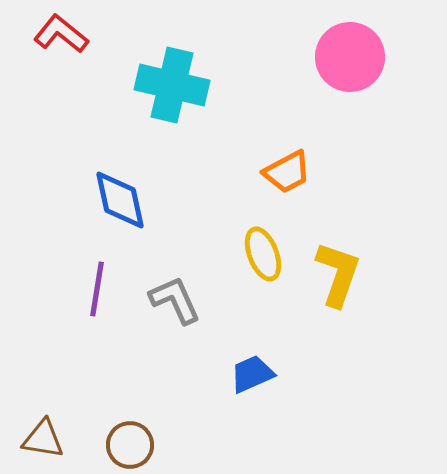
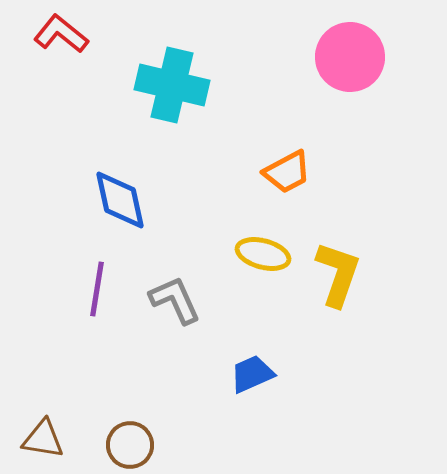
yellow ellipse: rotated 54 degrees counterclockwise
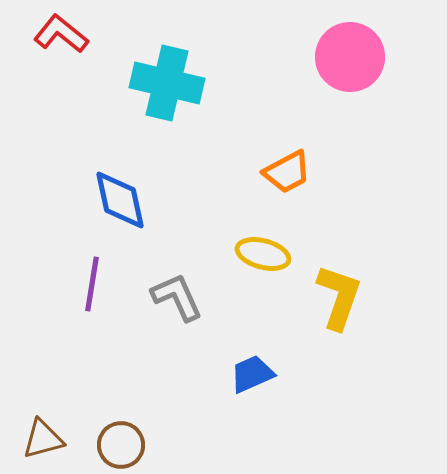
cyan cross: moved 5 px left, 2 px up
yellow L-shape: moved 1 px right, 23 px down
purple line: moved 5 px left, 5 px up
gray L-shape: moved 2 px right, 3 px up
brown triangle: rotated 24 degrees counterclockwise
brown circle: moved 9 px left
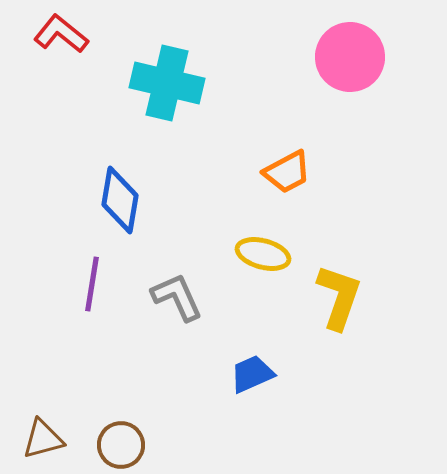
blue diamond: rotated 22 degrees clockwise
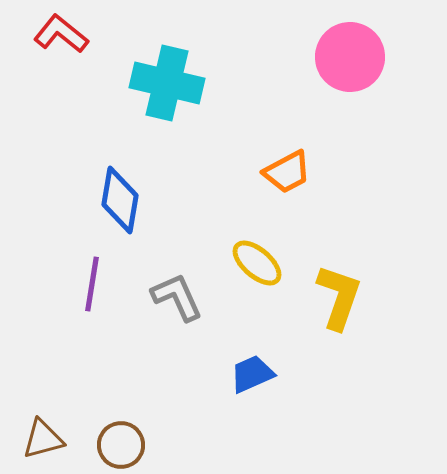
yellow ellipse: moved 6 px left, 9 px down; rotated 26 degrees clockwise
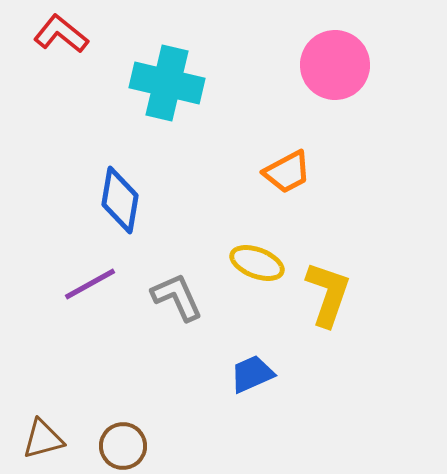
pink circle: moved 15 px left, 8 px down
yellow ellipse: rotated 20 degrees counterclockwise
purple line: moved 2 px left; rotated 52 degrees clockwise
yellow L-shape: moved 11 px left, 3 px up
brown circle: moved 2 px right, 1 px down
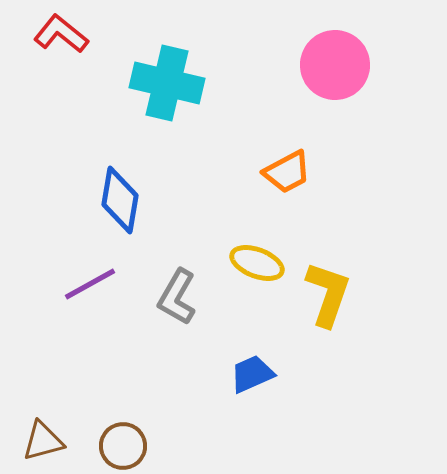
gray L-shape: rotated 126 degrees counterclockwise
brown triangle: moved 2 px down
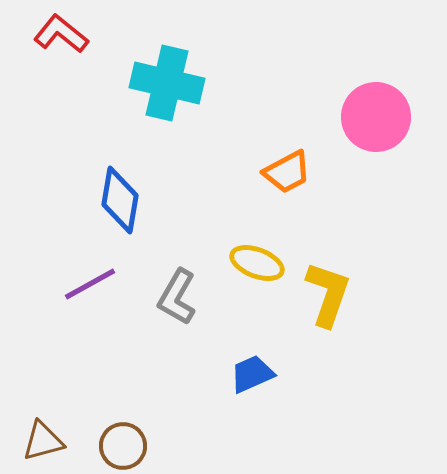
pink circle: moved 41 px right, 52 px down
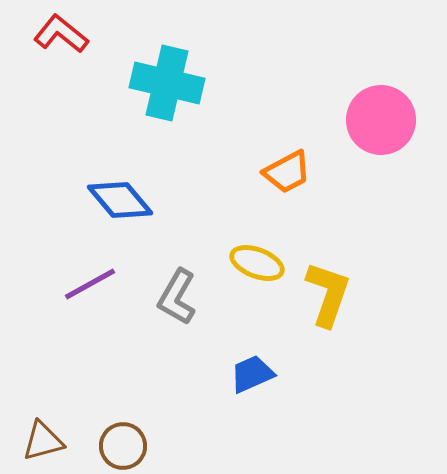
pink circle: moved 5 px right, 3 px down
blue diamond: rotated 50 degrees counterclockwise
